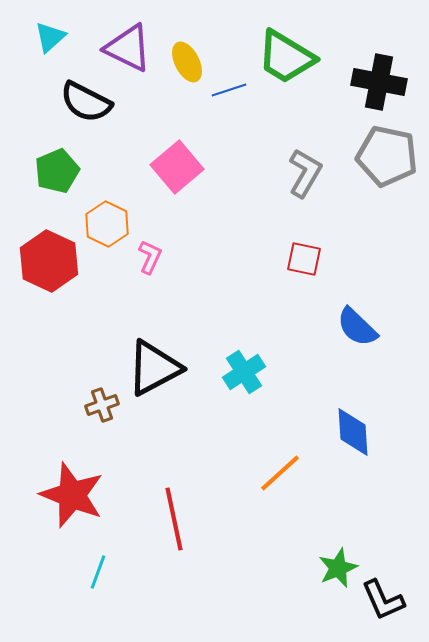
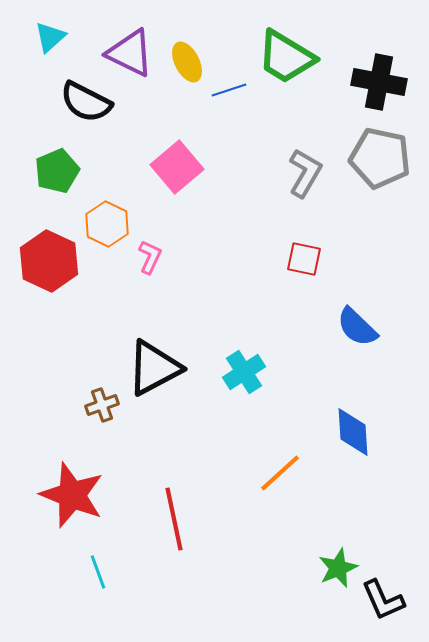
purple triangle: moved 2 px right, 5 px down
gray pentagon: moved 7 px left, 2 px down
cyan line: rotated 40 degrees counterclockwise
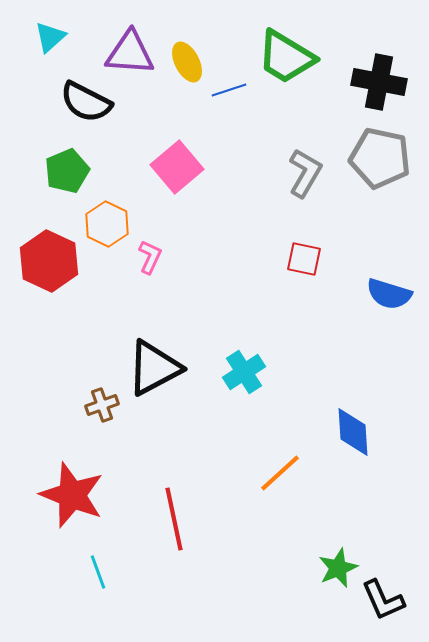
purple triangle: rotated 22 degrees counterclockwise
green pentagon: moved 10 px right
blue semicircle: moved 32 px right, 33 px up; rotated 27 degrees counterclockwise
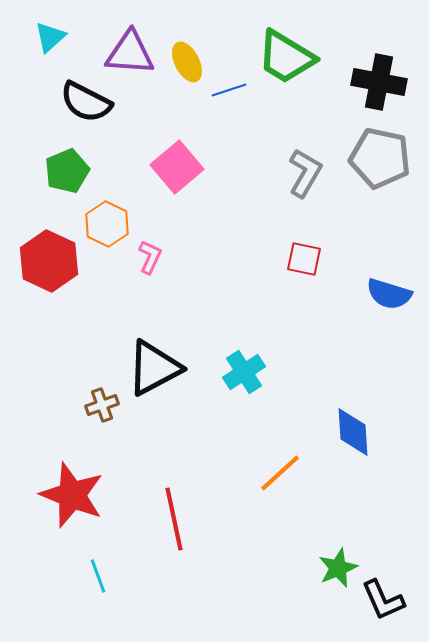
cyan line: moved 4 px down
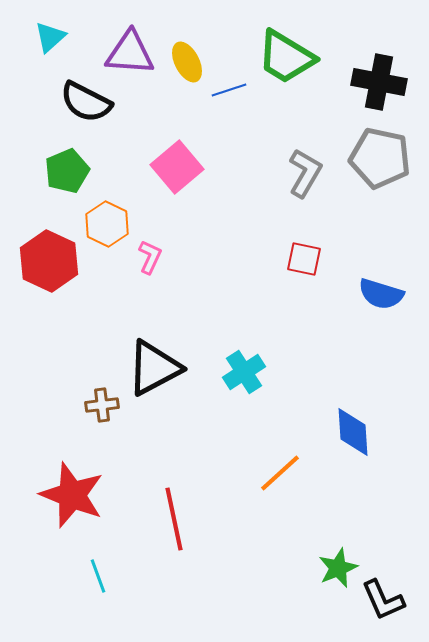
blue semicircle: moved 8 px left
brown cross: rotated 12 degrees clockwise
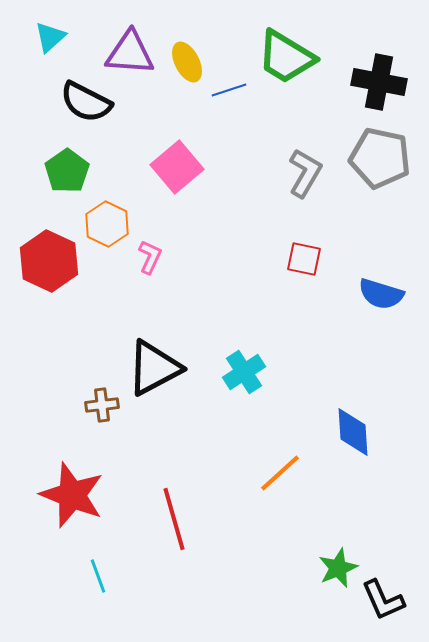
green pentagon: rotated 12 degrees counterclockwise
red line: rotated 4 degrees counterclockwise
